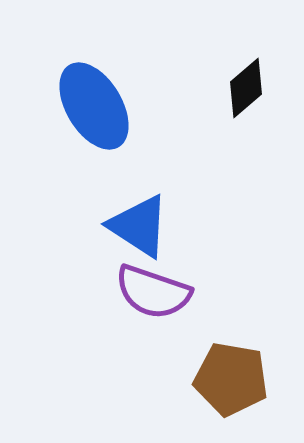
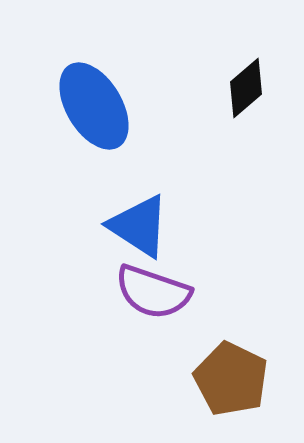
brown pentagon: rotated 16 degrees clockwise
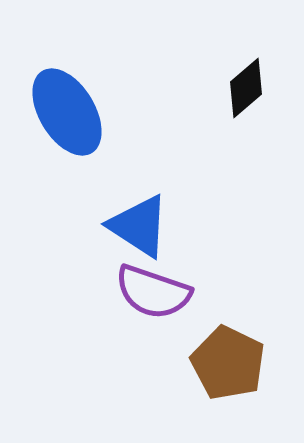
blue ellipse: moved 27 px left, 6 px down
brown pentagon: moved 3 px left, 16 px up
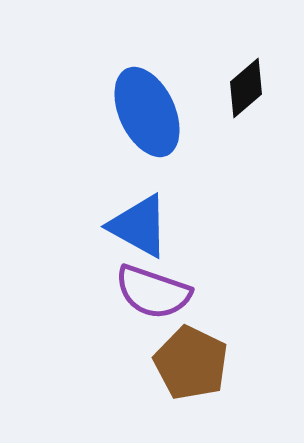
blue ellipse: moved 80 px right; rotated 6 degrees clockwise
blue triangle: rotated 4 degrees counterclockwise
brown pentagon: moved 37 px left
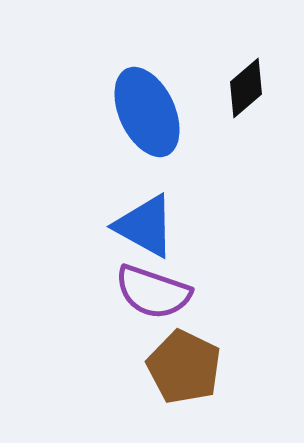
blue triangle: moved 6 px right
brown pentagon: moved 7 px left, 4 px down
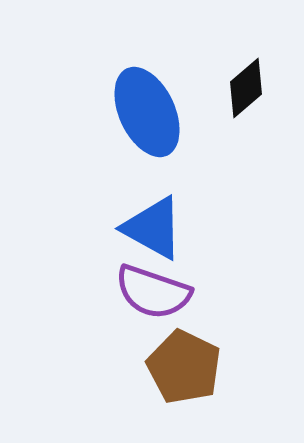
blue triangle: moved 8 px right, 2 px down
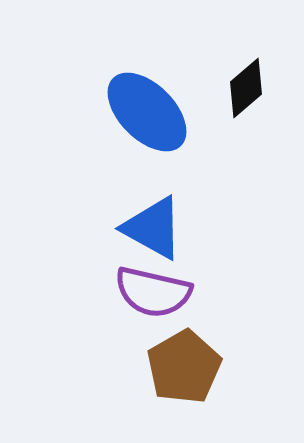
blue ellipse: rotated 20 degrees counterclockwise
purple semicircle: rotated 6 degrees counterclockwise
brown pentagon: rotated 16 degrees clockwise
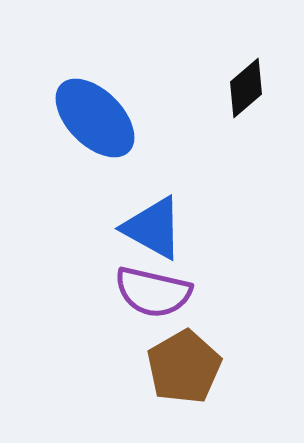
blue ellipse: moved 52 px left, 6 px down
